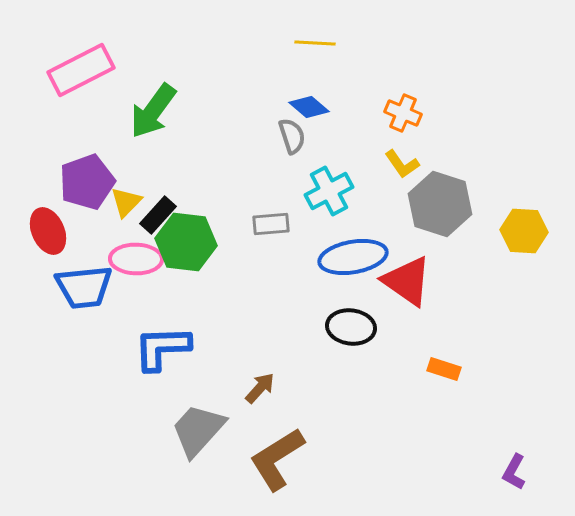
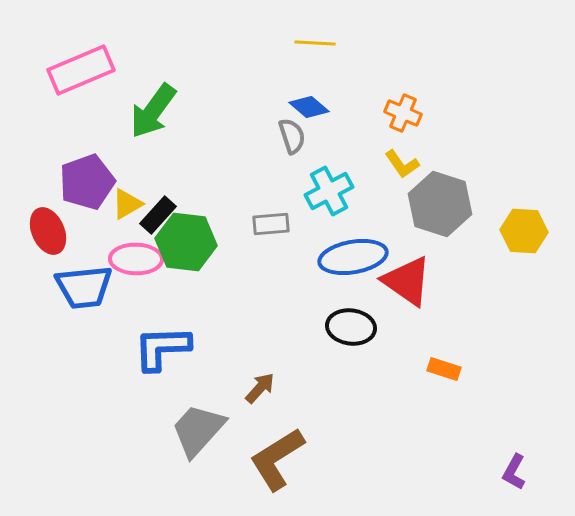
pink rectangle: rotated 4 degrees clockwise
yellow triangle: moved 1 px right, 2 px down; rotated 16 degrees clockwise
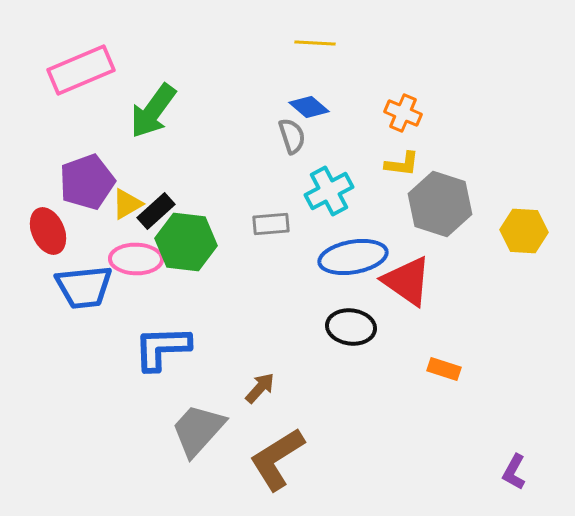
yellow L-shape: rotated 48 degrees counterclockwise
black rectangle: moved 2 px left, 4 px up; rotated 6 degrees clockwise
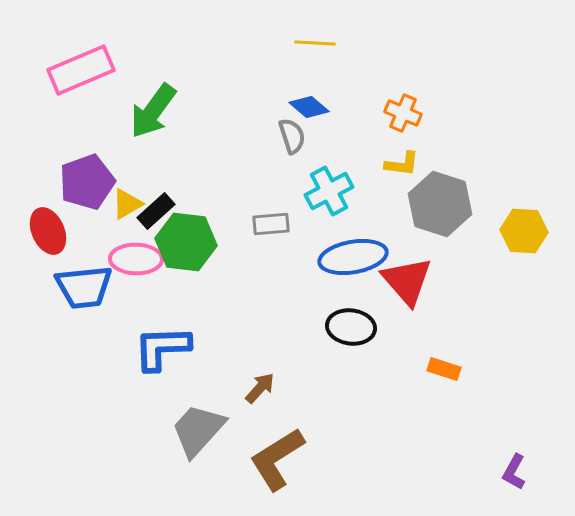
red triangle: rotated 14 degrees clockwise
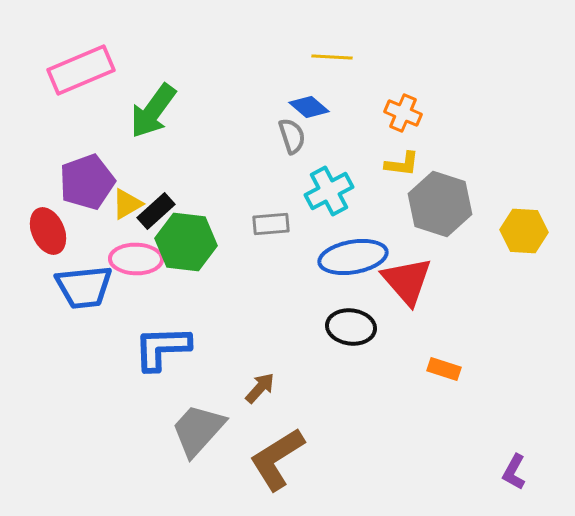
yellow line: moved 17 px right, 14 px down
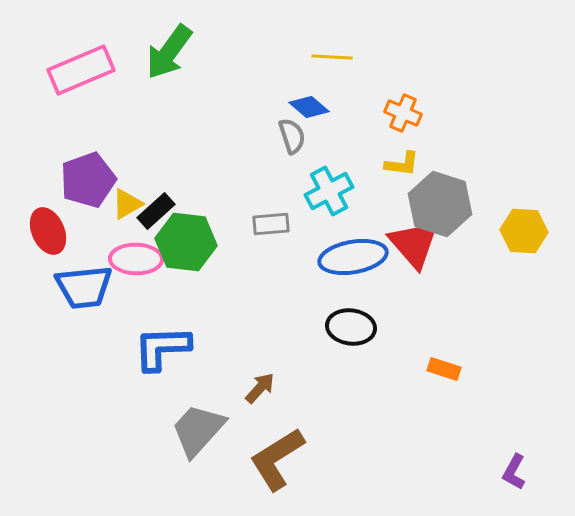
green arrow: moved 16 px right, 59 px up
purple pentagon: moved 1 px right, 2 px up
red triangle: moved 7 px right, 37 px up
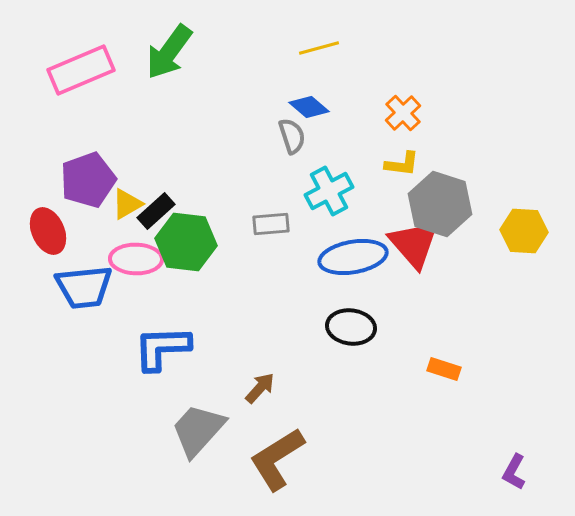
yellow line: moved 13 px left, 9 px up; rotated 18 degrees counterclockwise
orange cross: rotated 24 degrees clockwise
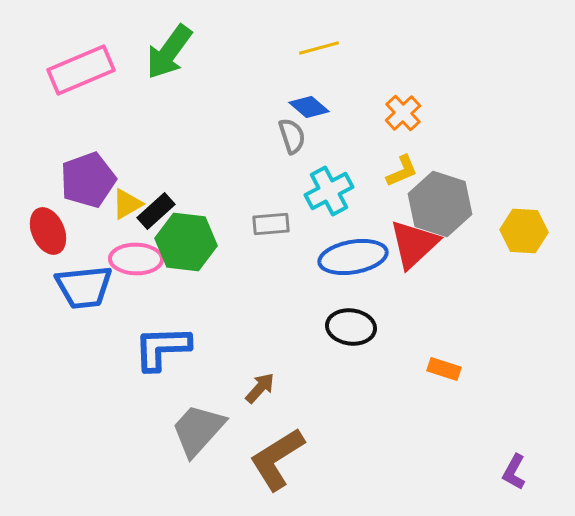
yellow L-shape: moved 7 px down; rotated 30 degrees counterclockwise
red triangle: rotated 28 degrees clockwise
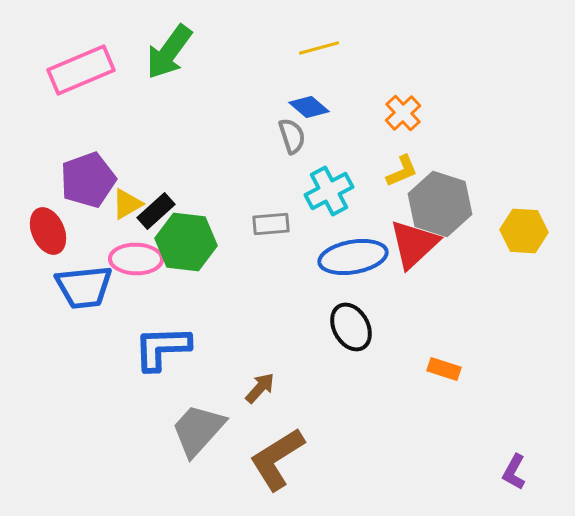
black ellipse: rotated 54 degrees clockwise
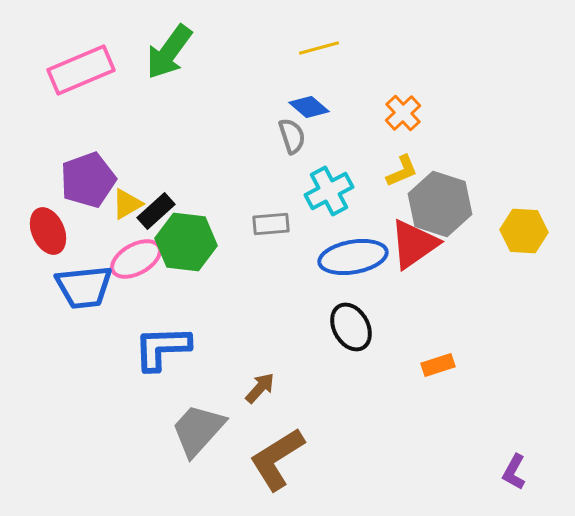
red triangle: rotated 8 degrees clockwise
pink ellipse: rotated 30 degrees counterclockwise
orange rectangle: moved 6 px left, 4 px up; rotated 36 degrees counterclockwise
